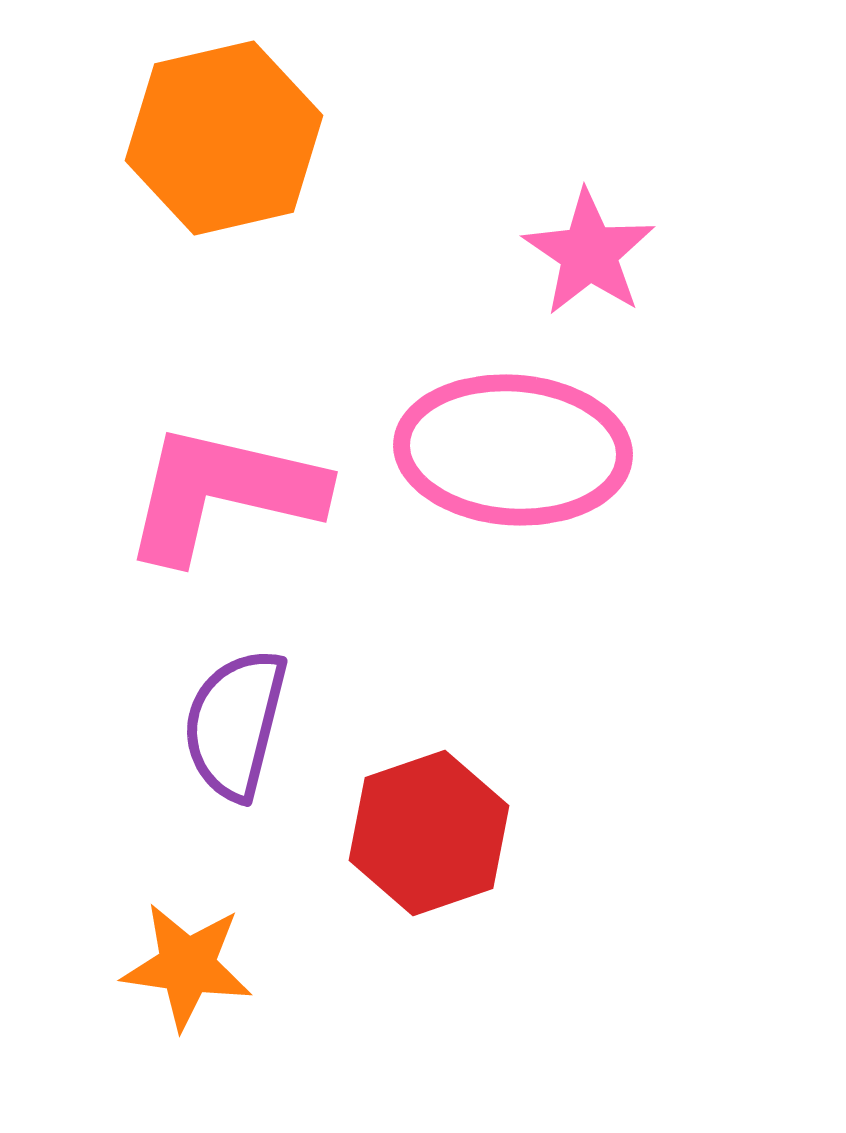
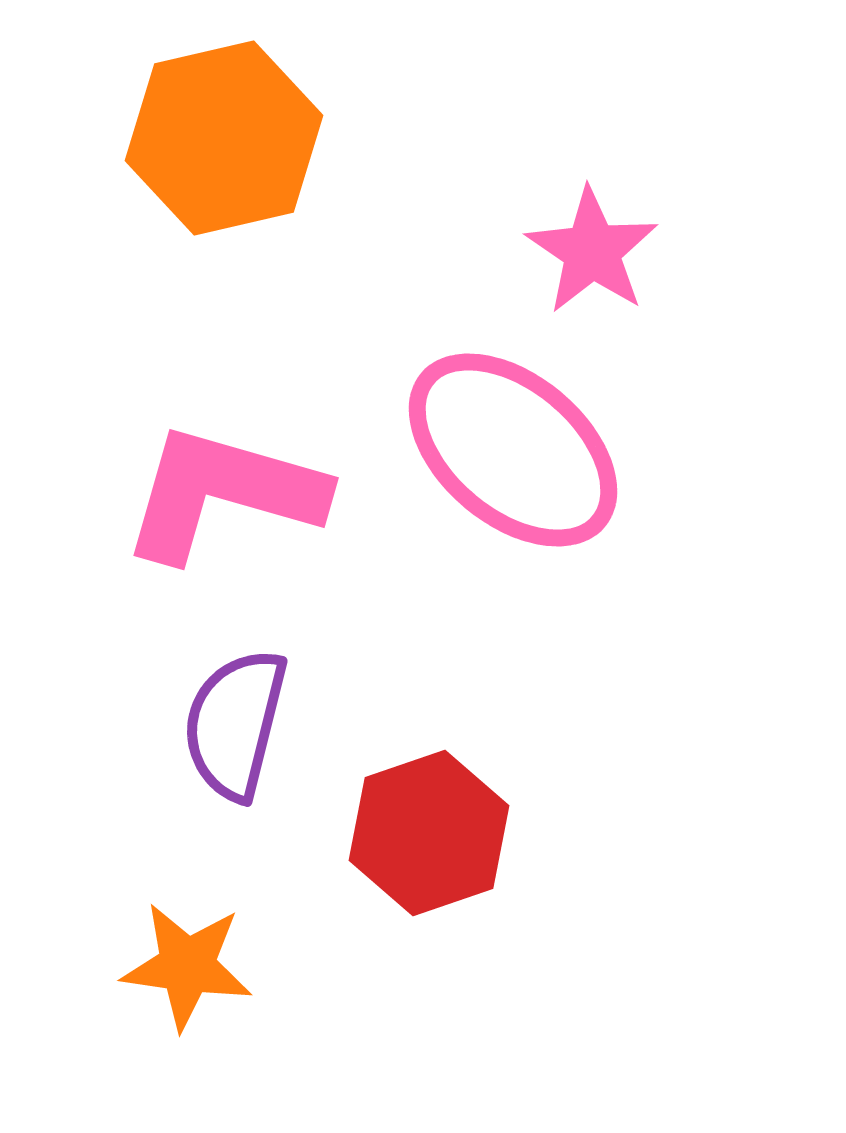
pink star: moved 3 px right, 2 px up
pink ellipse: rotated 36 degrees clockwise
pink L-shape: rotated 3 degrees clockwise
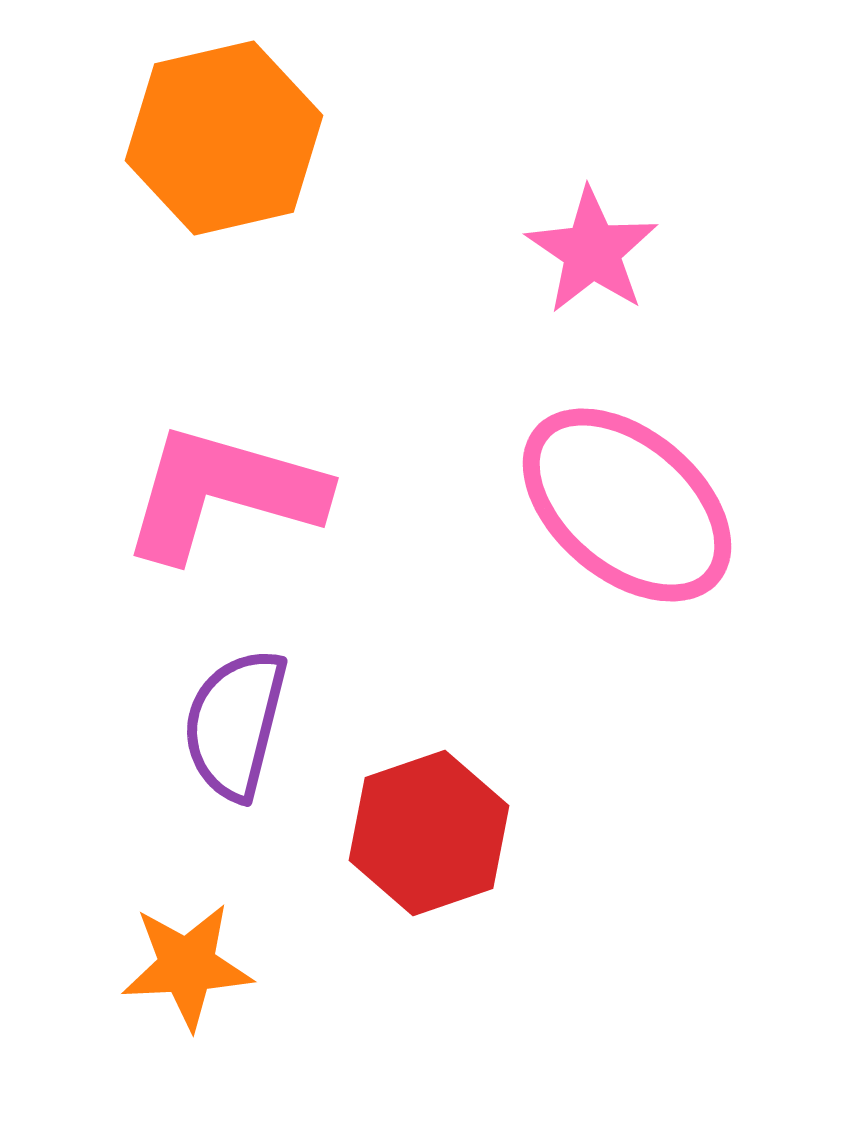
pink ellipse: moved 114 px right, 55 px down
orange star: rotated 11 degrees counterclockwise
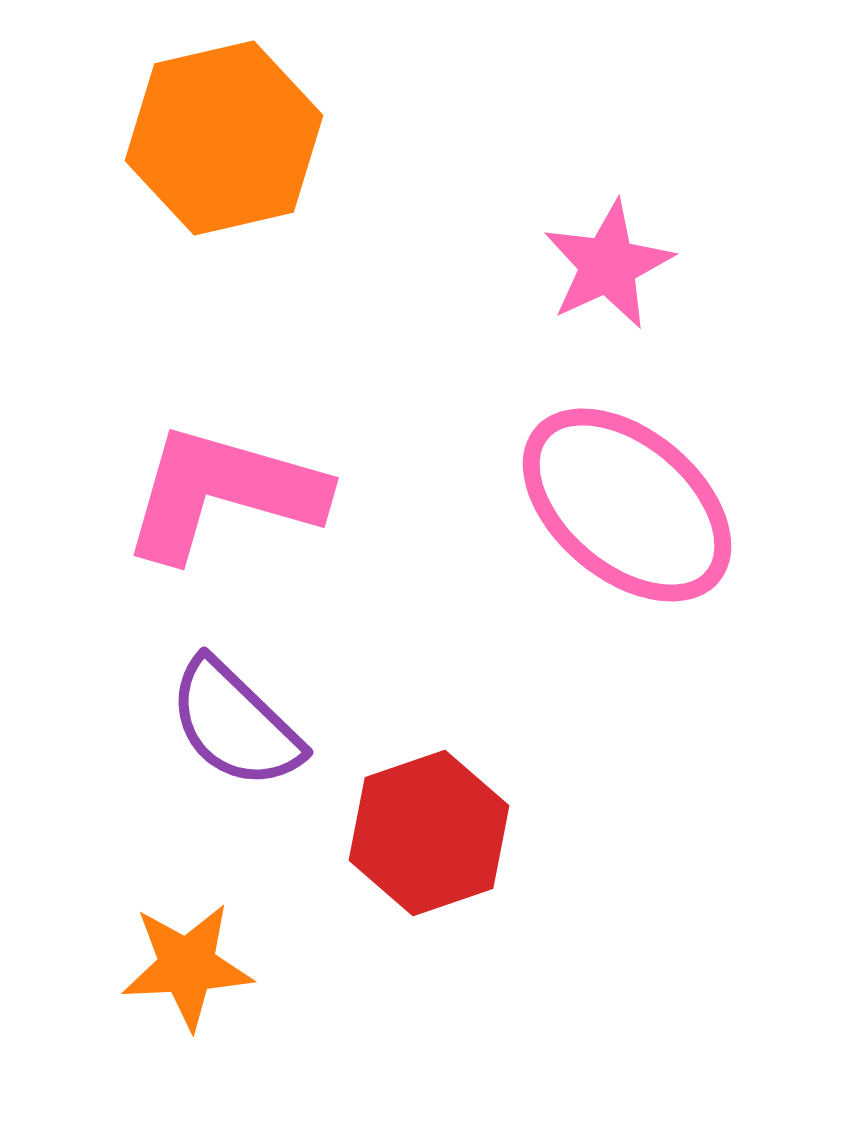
pink star: moved 16 px right, 14 px down; rotated 13 degrees clockwise
purple semicircle: rotated 60 degrees counterclockwise
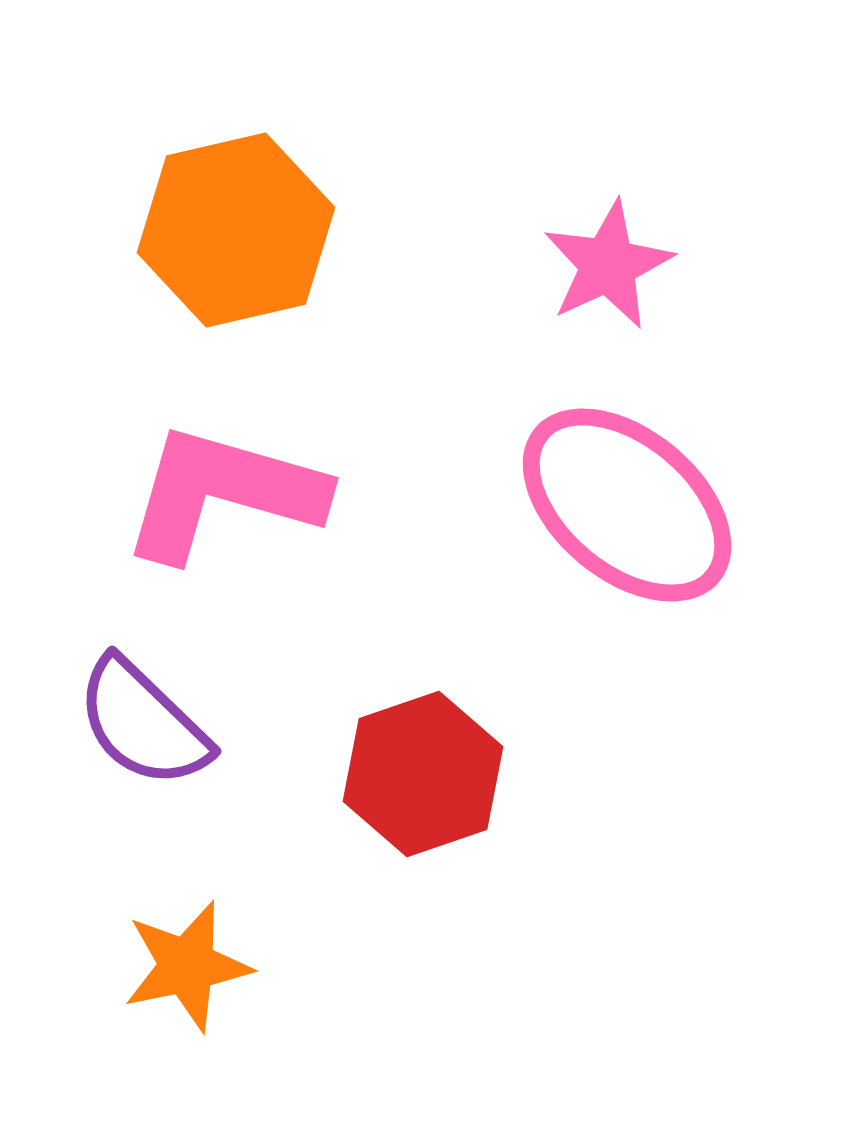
orange hexagon: moved 12 px right, 92 px down
purple semicircle: moved 92 px left, 1 px up
red hexagon: moved 6 px left, 59 px up
orange star: rotated 9 degrees counterclockwise
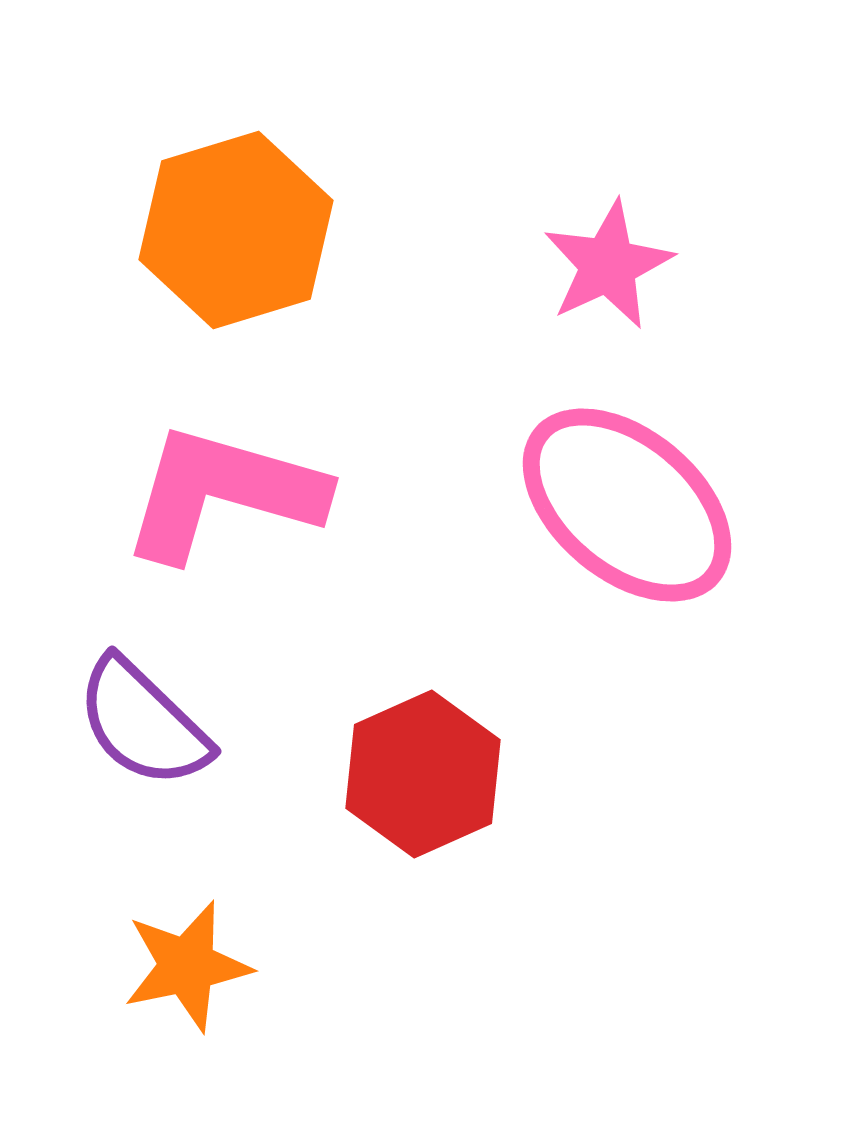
orange hexagon: rotated 4 degrees counterclockwise
red hexagon: rotated 5 degrees counterclockwise
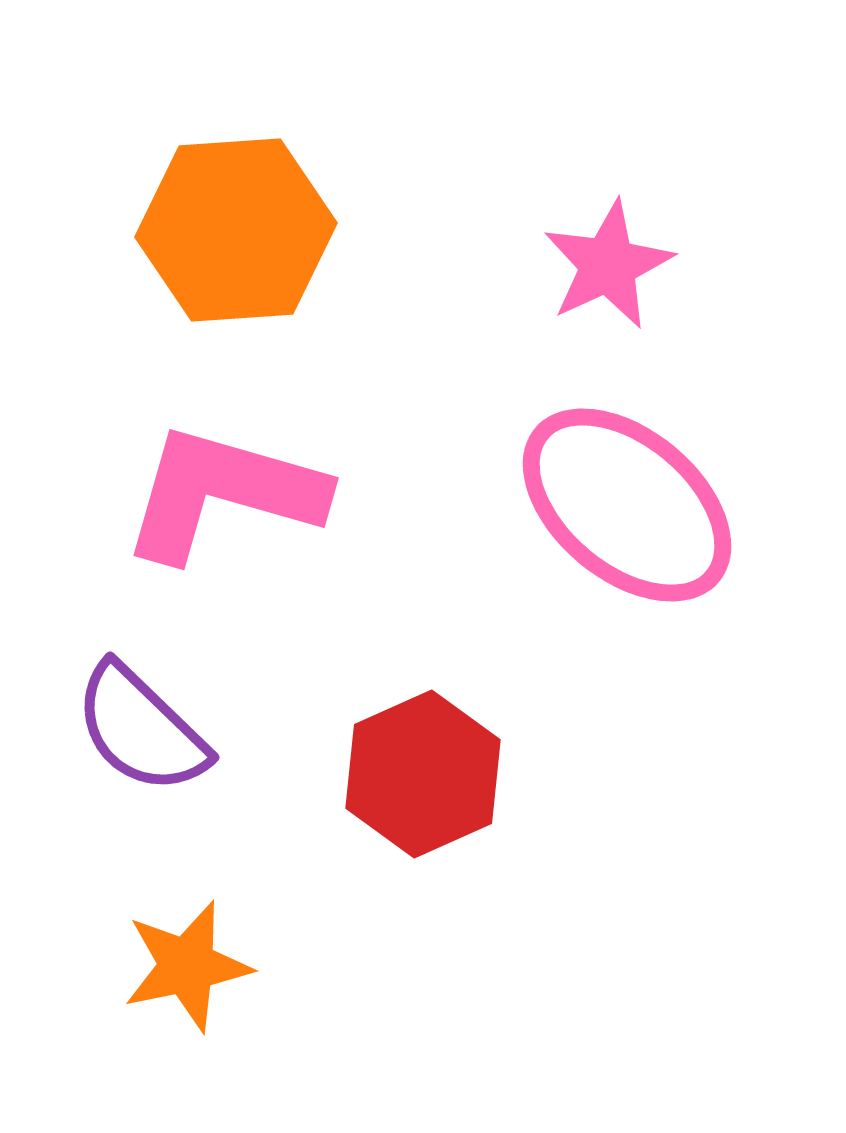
orange hexagon: rotated 13 degrees clockwise
purple semicircle: moved 2 px left, 6 px down
